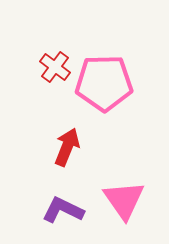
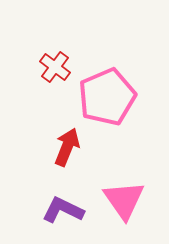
pink pentagon: moved 3 px right, 14 px down; rotated 22 degrees counterclockwise
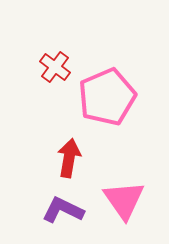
red arrow: moved 2 px right, 11 px down; rotated 12 degrees counterclockwise
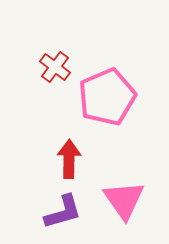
red arrow: moved 1 px down; rotated 9 degrees counterclockwise
purple L-shape: moved 2 px down; rotated 138 degrees clockwise
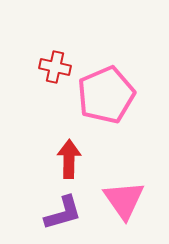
red cross: rotated 24 degrees counterclockwise
pink pentagon: moved 1 px left, 2 px up
purple L-shape: moved 1 px down
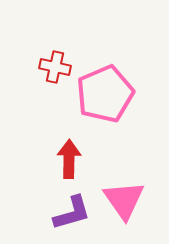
pink pentagon: moved 1 px left, 1 px up
purple L-shape: moved 9 px right
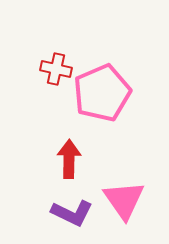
red cross: moved 1 px right, 2 px down
pink pentagon: moved 3 px left, 1 px up
purple L-shape: rotated 42 degrees clockwise
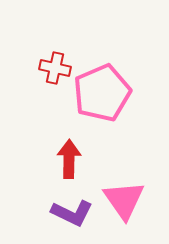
red cross: moved 1 px left, 1 px up
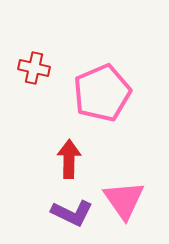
red cross: moved 21 px left
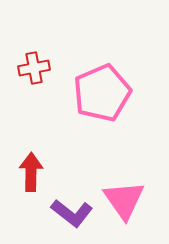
red cross: rotated 24 degrees counterclockwise
red arrow: moved 38 px left, 13 px down
purple L-shape: rotated 12 degrees clockwise
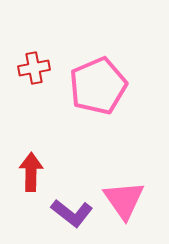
pink pentagon: moved 4 px left, 7 px up
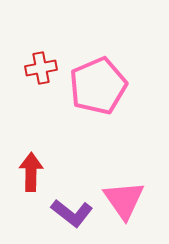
red cross: moved 7 px right
